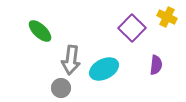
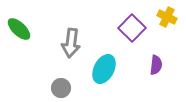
green ellipse: moved 21 px left, 2 px up
gray arrow: moved 17 px up
cyan ellipse: rotated 36 degrees counterclockwise
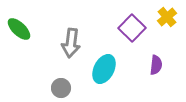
yellow cross: rotated 24 degrees clockwise
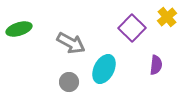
green ellipse: rotated 60 degrees counterclockwise
gray arrow: rotated 68 degrees counterclockwise
gray circle: moved 8 px right, 6 px up
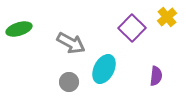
purple semicircle: moved 11 px down
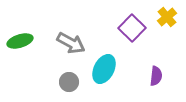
green ellipse: moved 1 px right, 12 px down
